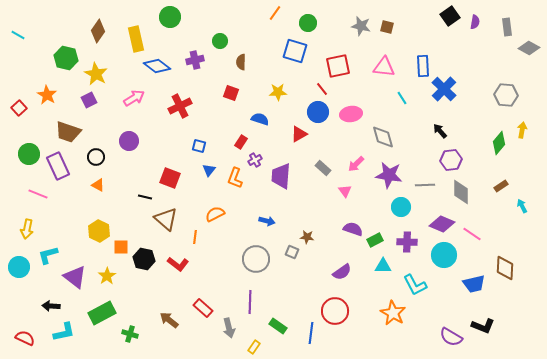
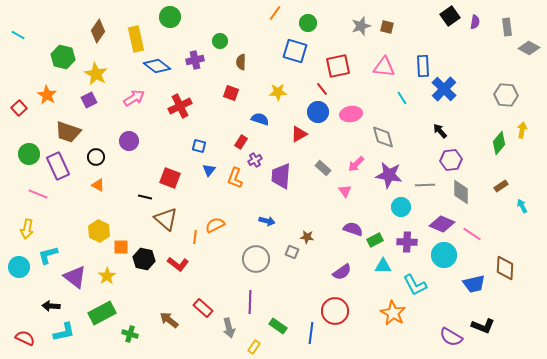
gray star at (361, 26): rotated 30 degrees counterclockwise
green hexagon at (66, 58): moved 3 px left, 1 px up
orange semicircle at (215, 214): moved 11 px down
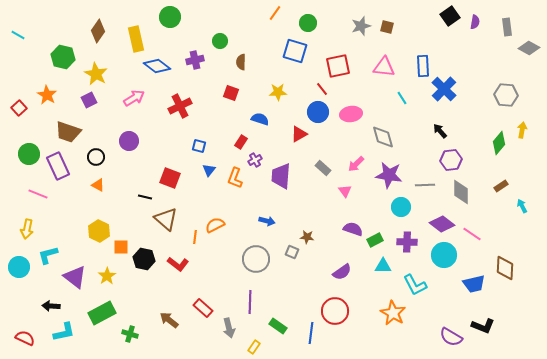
purple diamond at (442, 224): rotated 15 degrees clockwise
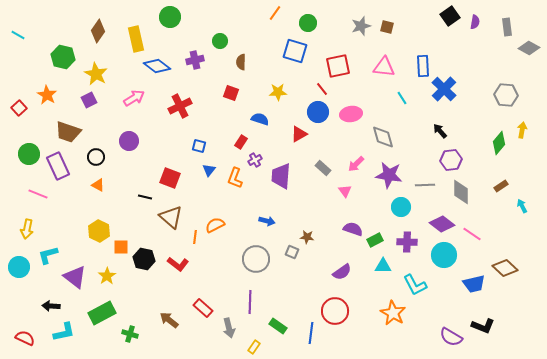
brown triangle at (166, 219): moved 5 px right, 2 px up
brown diamond at (505, 268): rotated 50 degrees counterclockwise
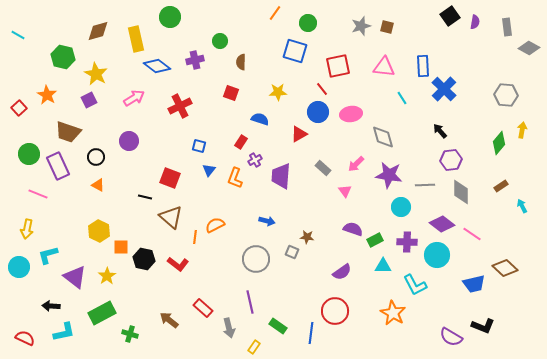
brown diamond at (98, 31): rotated 40 degrees clockwise
cyan circle at (444, 255): moved 7 px left
purple line at (250, 302): rotated 15 degrees counterclockwise
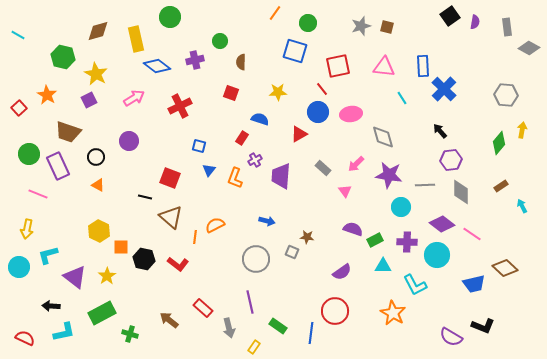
red rectangle at (241, 142): moved 1 px right, 4 px up
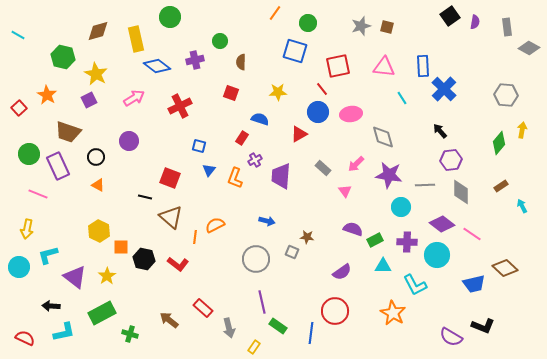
purple line at (250, 302): moved 12 px right
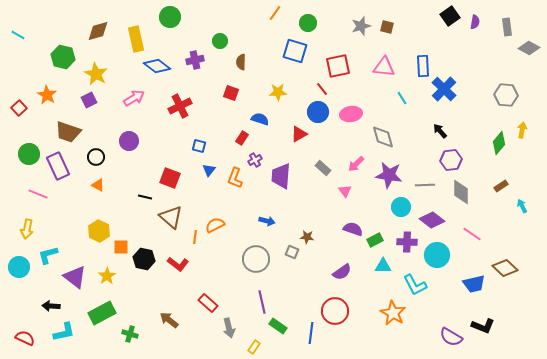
purple diamond at (442, 224): moved 10 px left, 4 px up
red rectangle at (203, 308): moved 5 px right, 5 px up
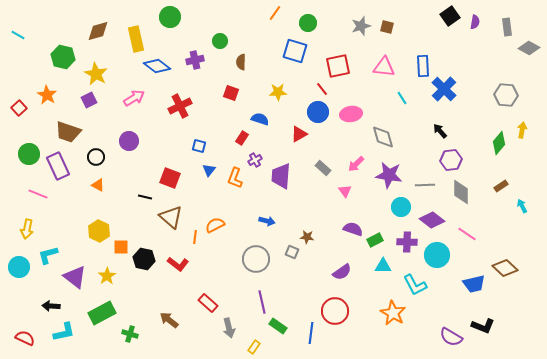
pink line at (472, 234): moved 5 px left
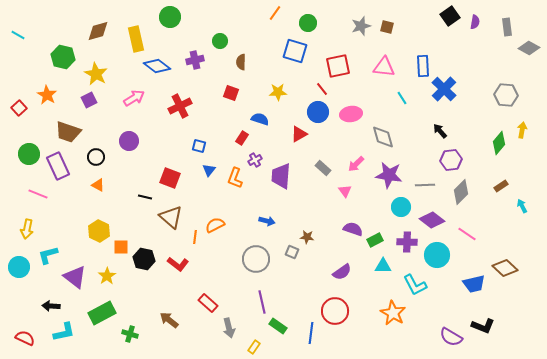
gray diamond at (461, 192): rotated 45 degrees clockwise
